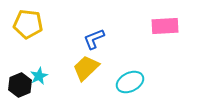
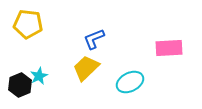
pink rectangle: moved 4 px right, 22 px down
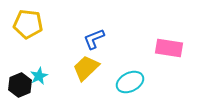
pink rectangle: rotated 12 degrees clockwise
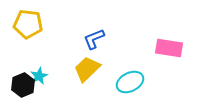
yellow trapezoid: moved 1 px right, 1 px down
black hexagon: moved 3 px right
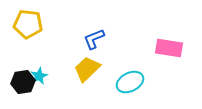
black hexagon: moved 3 px up; rotated 15 degrees clockwise
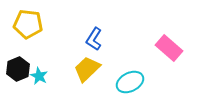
blue L-shape: rotated 35 degrees counterclockwise
pink rectangle: rotated 32 degrees clockwise
cyan star: rotated 18 degrees counterclockwise
black hexagon: moved 5 px left, 13 px up; rotated 15 degrees counterclockwise
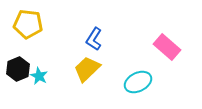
pink rectangle: moved 2 px left, 1 px up
cyan ellipse: moved 8 px right
